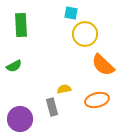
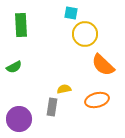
green semicircle: moved 1 px down
gray rectangle: rotated 24 degrees clockwise
purple circle: moved 1 px left
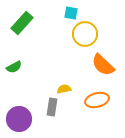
green rectangle: moved 1 px right, 2 px up; rotated 45 degrees clockwise
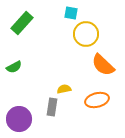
yellow circle: moved 1 px right
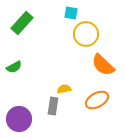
orange ellipse: rotated 15 degrees counterclockwise
gray rectangle: moved 1 px right, 1 px up
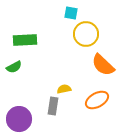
green rectangle: moved 3 px right, 17 px down; rotated 45 degrees clockwise
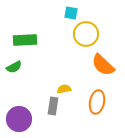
orange ellipse: moved 2 px down; rotated 50 degrees counterclockwise
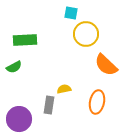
orange semicircle: moved 3 px right
gray rectangle: moved 4 px left, 1 px up
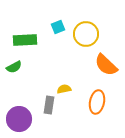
cyan square: moved 13 px left, 14 px down; rotated 32 degrees counterclockwise
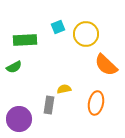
orange ellipse: moved 1 px left, 1 px down
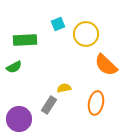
cyan square: moved 3 px up
yellow semicircle: moved 1 px up
gray rectangle: rotated 24 degrees clockwise
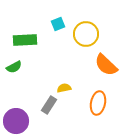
orange ellipse: moved 2 px right
purple circle: moved 3 px left, 2 px down
